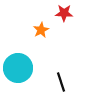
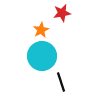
red star: moved 2 px left; rotated 12 degrees counterclockwise
cyan circle: moved 24 px right, 12 px up
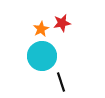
red star: moved 10 px down
orange star: moved 1 px up
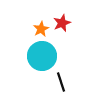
red star: rotated 12 degrees counterclockwise
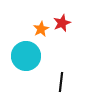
cyan circle: moved 16 px left
black line: rotated 24 degrees clockwise
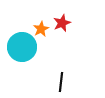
cyan circle: moved 4 px left, 9 px up
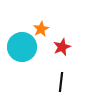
red star: moved 24 px down
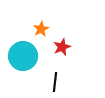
cyan circle: moved 1 px right, 9 px down
black line: moved 6 px left
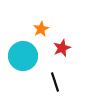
red star: moved 1 px down
black line: rotated 24 degrees counterclockwise
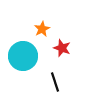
orange star: moved 1 px right
red star: rotated 30 degrees counterclockwise
